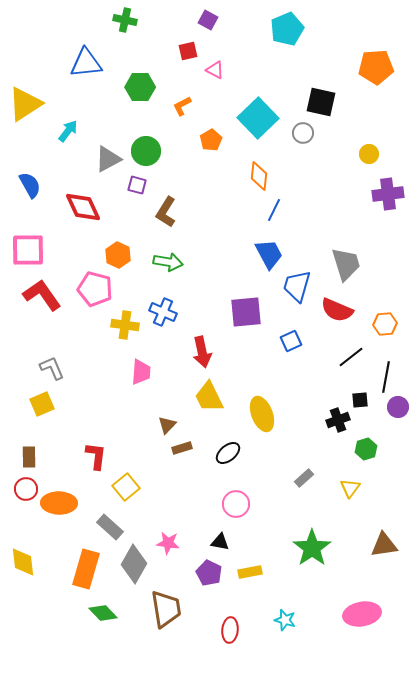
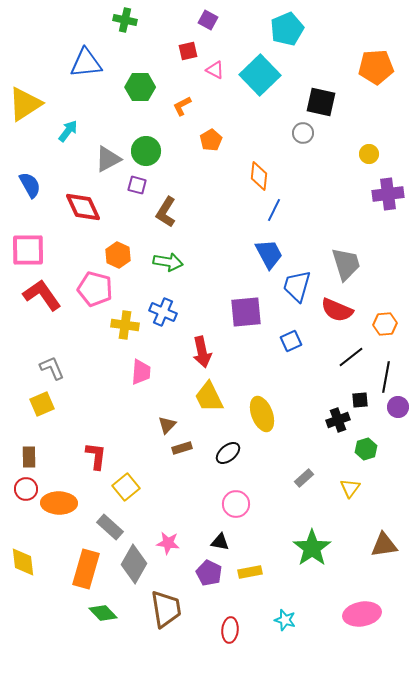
cyan square at (258, 118): moved 2 px right, 43 px up
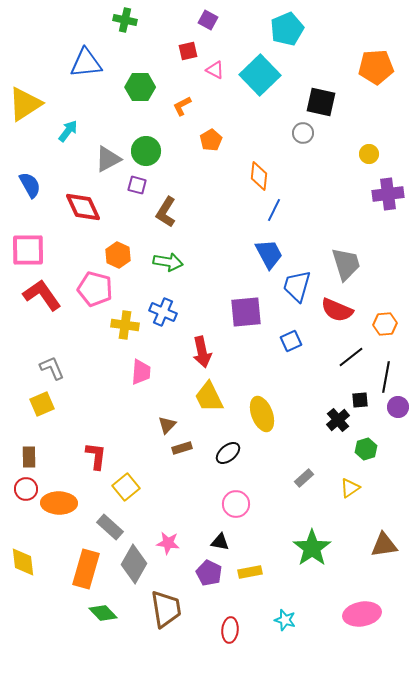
black cross at (338, 420): rotated 20 degrees counterclockwise
yellow triangle at (350, 488): rotated 20 degrees clockwise
